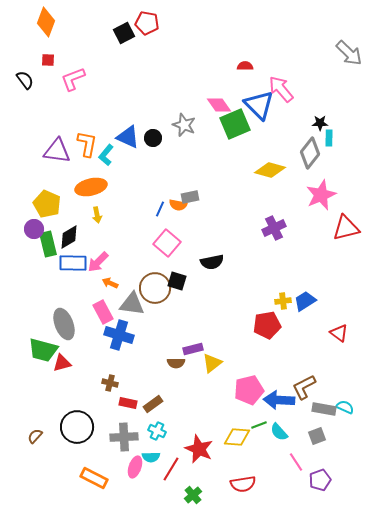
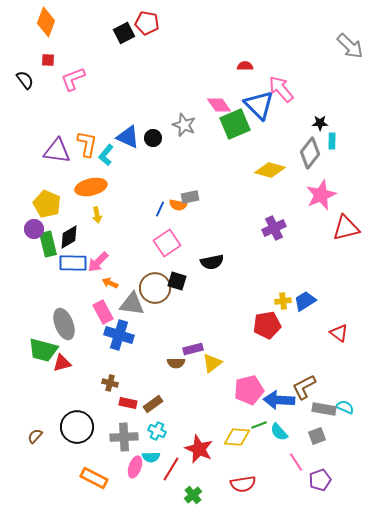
gray arrow at (349, 53): moved 1 px right, 7 px up
cyan rectangle at (329, 138): moved 3 px right, 3 px down
pink square at (167, 243): rotated 16 degrees clockwise
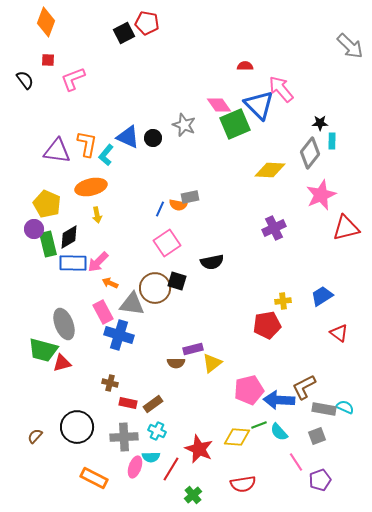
yellow diamond at (270, 170): rotated 12 degrees counterclockwise
blue trapezoid at (305, 301): moved 17 px right, 5 px up
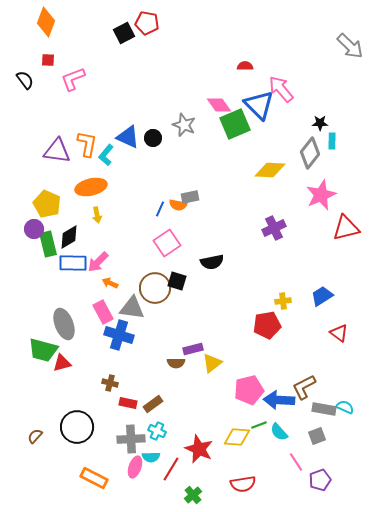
gray triangle at (132, 304): moved 4 px down
gray cross at (124, 437): moved 7 px right, 2 px down
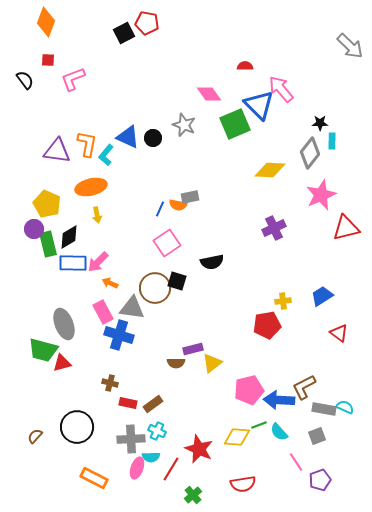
pink diamond at (219, 105): moved 10 px left, 11 px up
pink ellipse at (135, 467): moved 2 px right, 1 px down
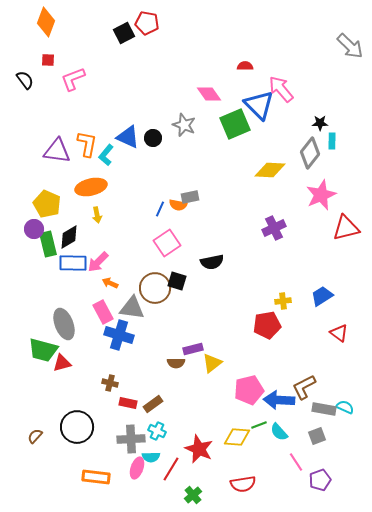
orange rectangle at (94, 478): moved 2 px right, 1 px up; rotated 20 degrees counterclockwise
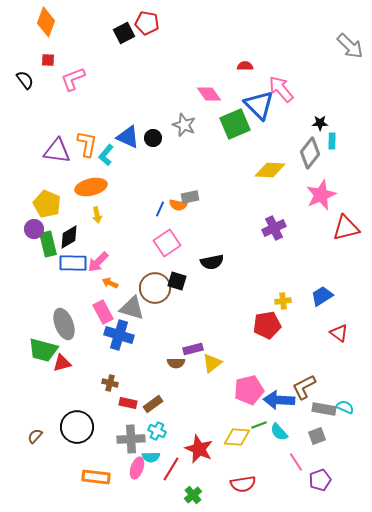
gray triangle at (132, 308): rotated 8 degrees clockwise
